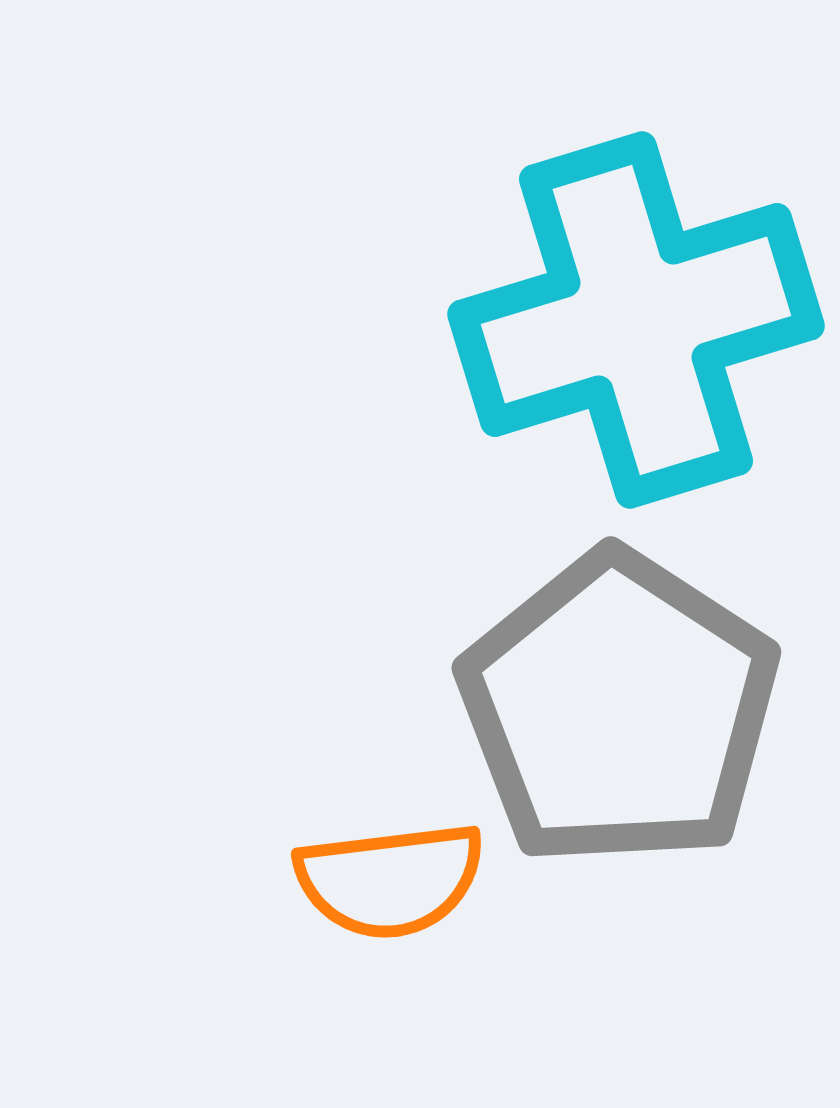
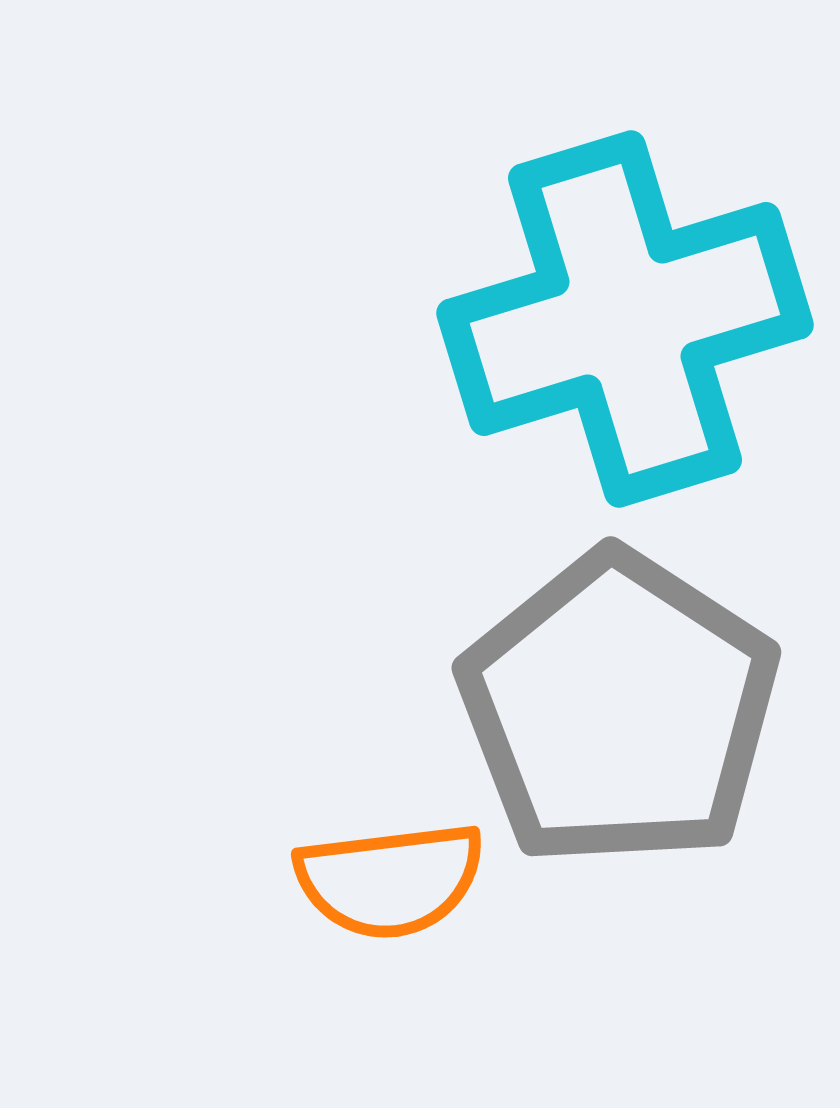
cyan cross: moved 11 px left, 1 px up
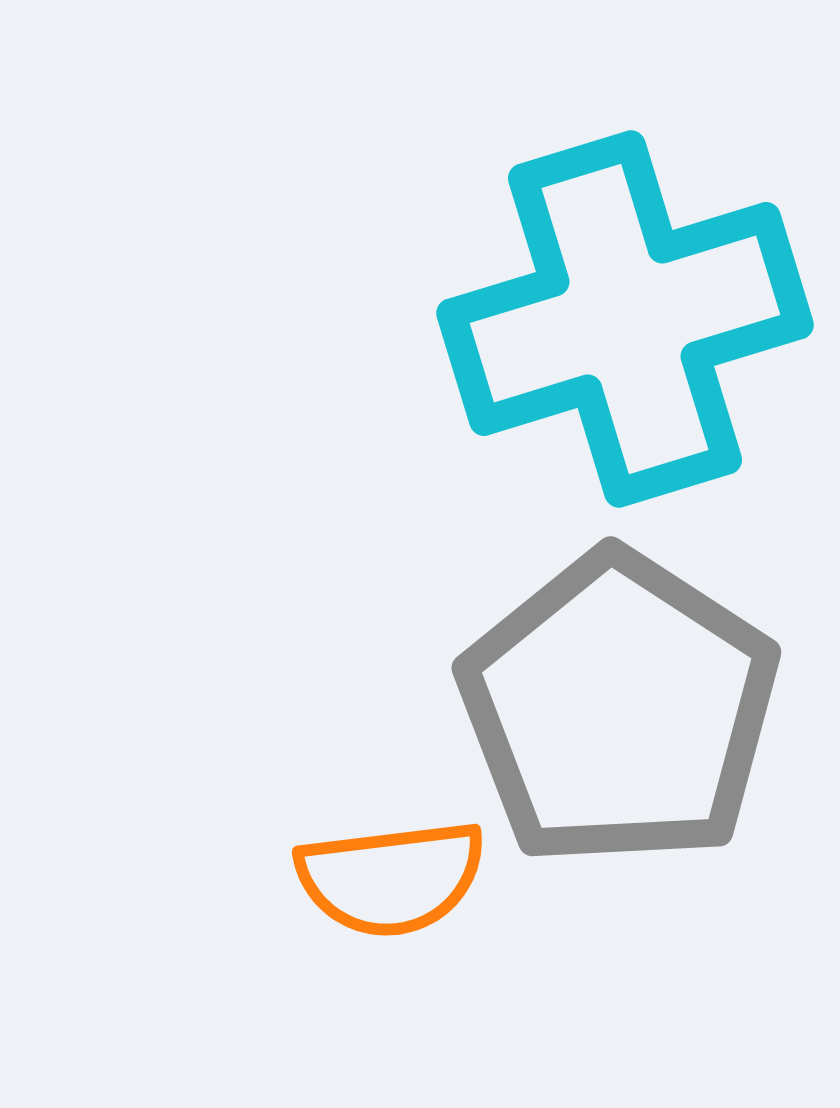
orange semicircle: moved 1 px right, 2 px up
